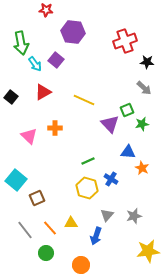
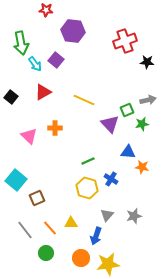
purple hexagon: moved 1 px up
gray arrow: moved 4 px right, 12 px down; rotated 56 degrees counterclockwise
orange star: moved 1 px up; rotated 16 degrees counterclockwise
yellow star: moved 40 px left, 13 px down
orange circle: moved 7 px up
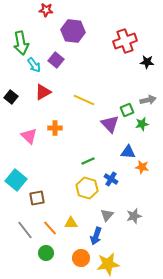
cyan arrow: moved 1 px left, 1 px down
brown square: rotated 14 degrees clockwise
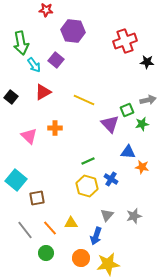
yellow hexagon: moved 2 px up
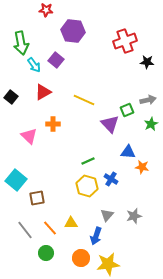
green star: moved 9 px right; rotated 16 degrees counterclockwise
orange cross: moved 2 px left, 4 px up
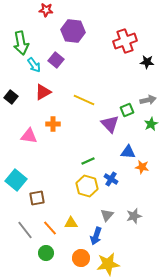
pink triangle: rotated 36 degrees counterclockwise
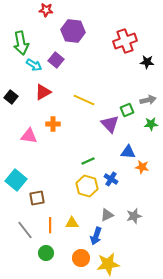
cyan arrow: rotated 21 degrees counterclockwise
green star: rotated 24 degrees clockwise
gray triangle: rotated 24 degrees clockwise
yellow triangle: moved 1 px right
orange line: moved 3 px up; rotated 42 degrees clockwise
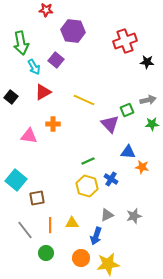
cyan arrow: moved 2 px down; rotated 28 degrees clockwise
green star: moved 1 px right
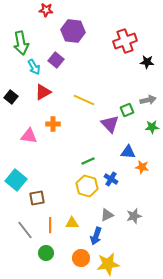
green star: moved 3 px down
